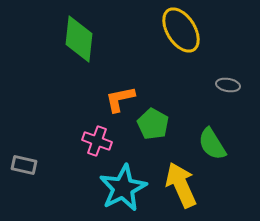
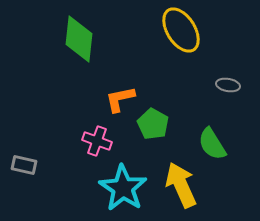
cyan star: rotated 12 degrees counterclockwise
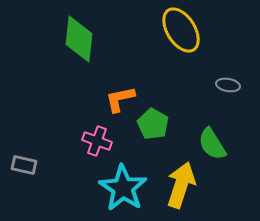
yellow arrow: rotated 42 degrees clockwise
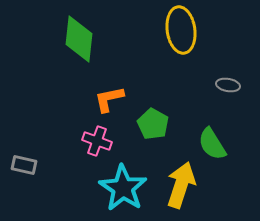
yellow ellipse: rotated 24 degrees clockwise
orange L-shape: moved 11 px left
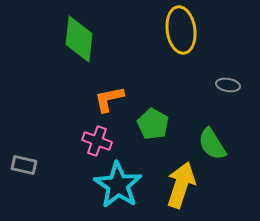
cyan star: moved 5 px left, 3 px up
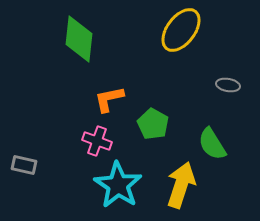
yellow ellipse: rotated 45 degrees clockwise
